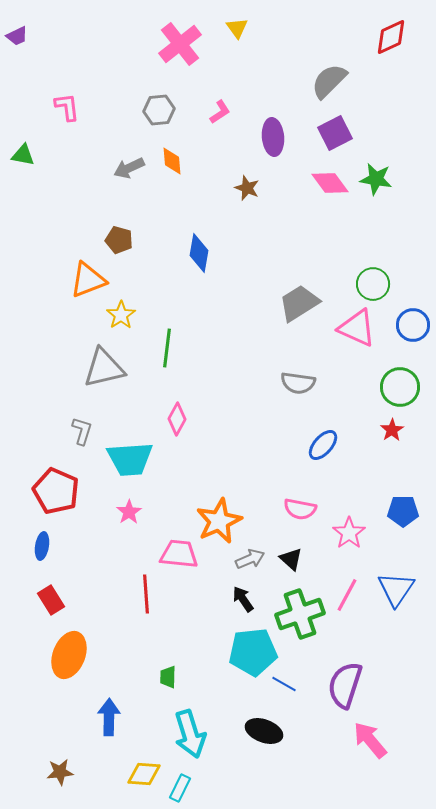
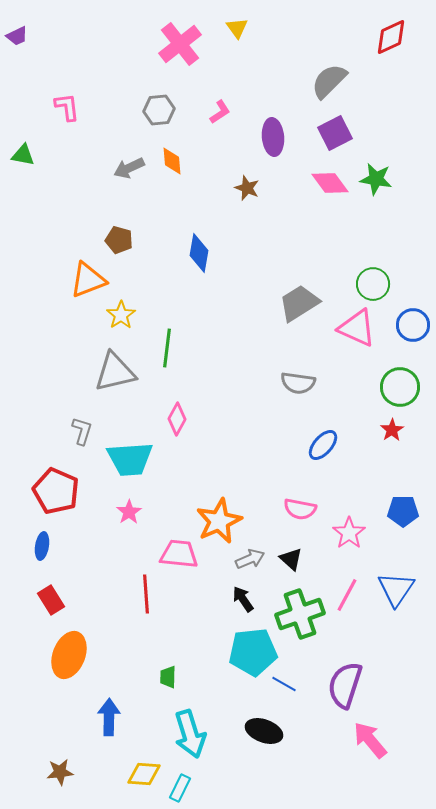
gray triangle at (104, 368): moved 11 px right, 4 px down
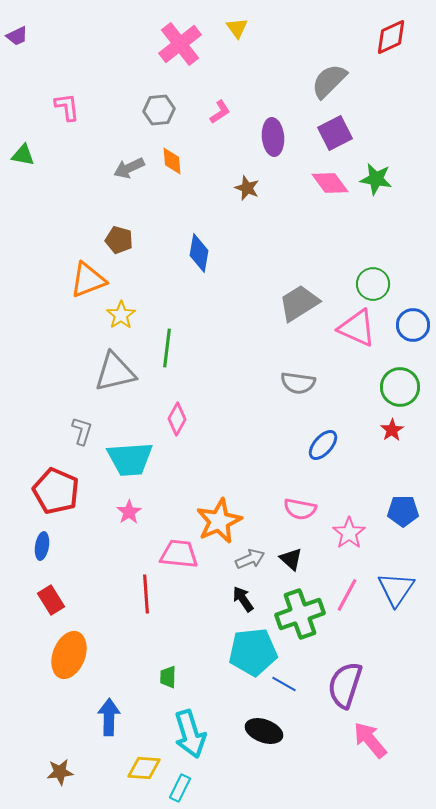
yellow diamond at (144, 774): moved 6 px up
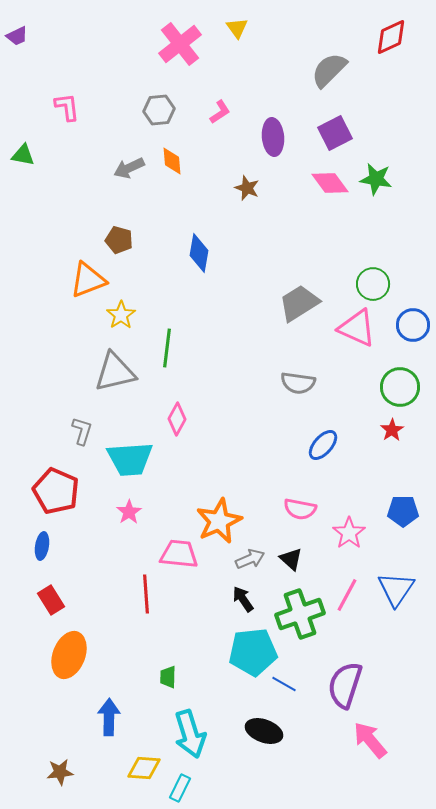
gray semicircle at (329, 81): moved 11 px up
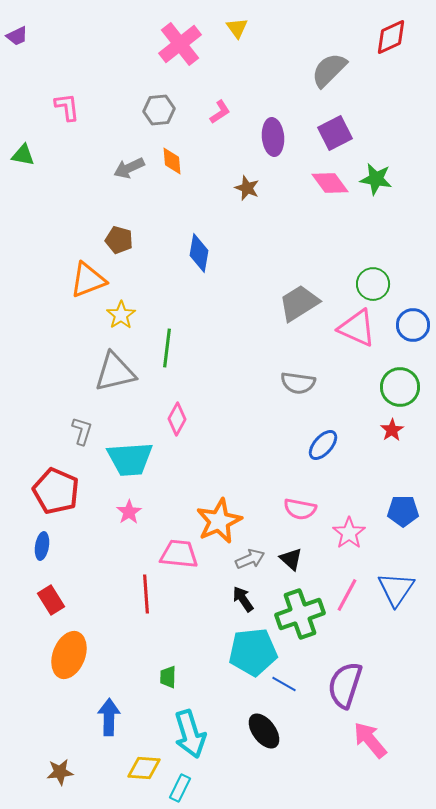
black ellipse at (264, 731): rotated 33 degrees clockwise
